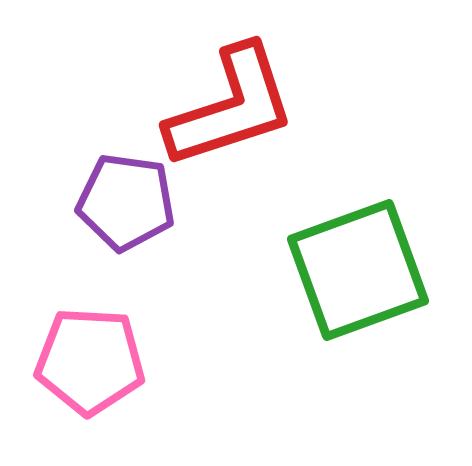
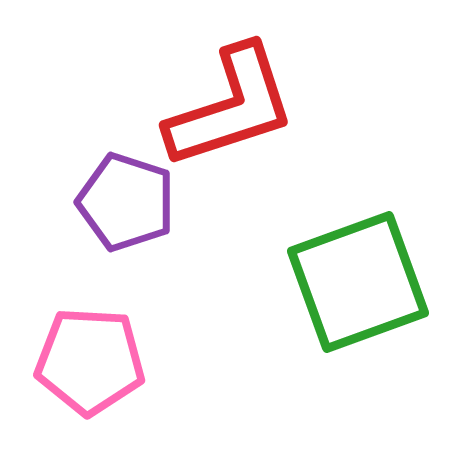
purple pentagon: rotated 10 degrees clockwise
green square: moved 12 px down
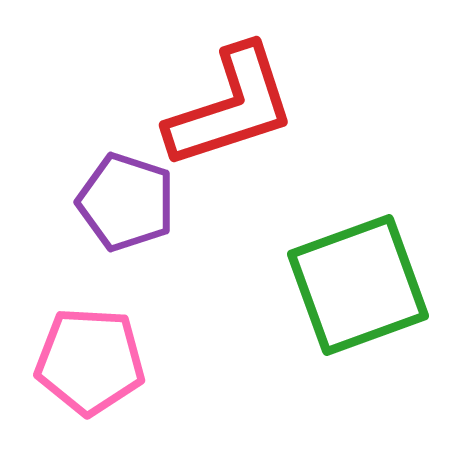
green square: moved 3 px down
